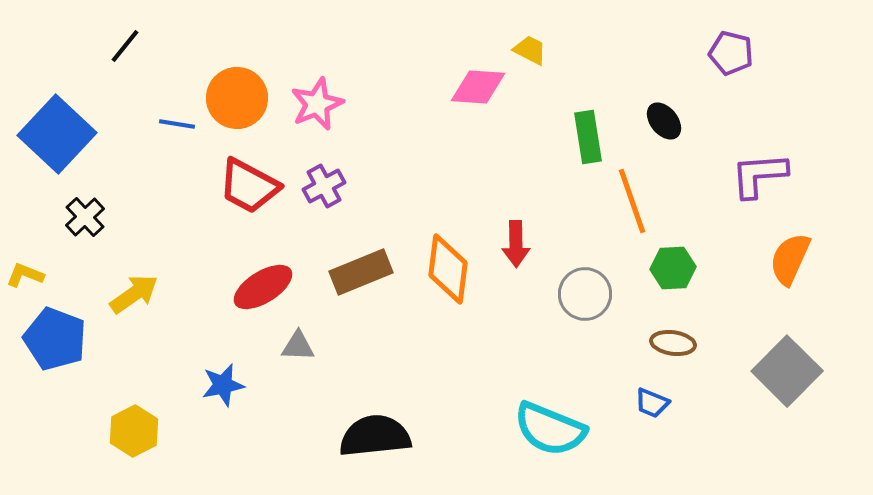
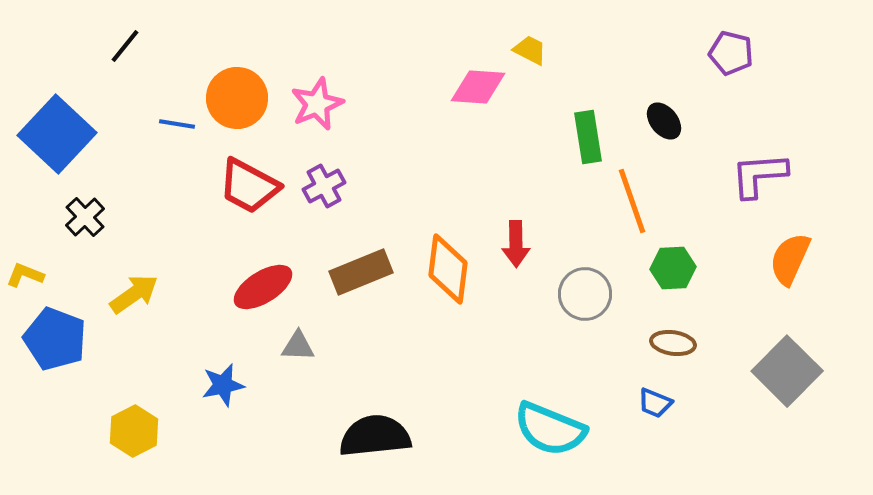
blue trapezoid: moved 3 px right
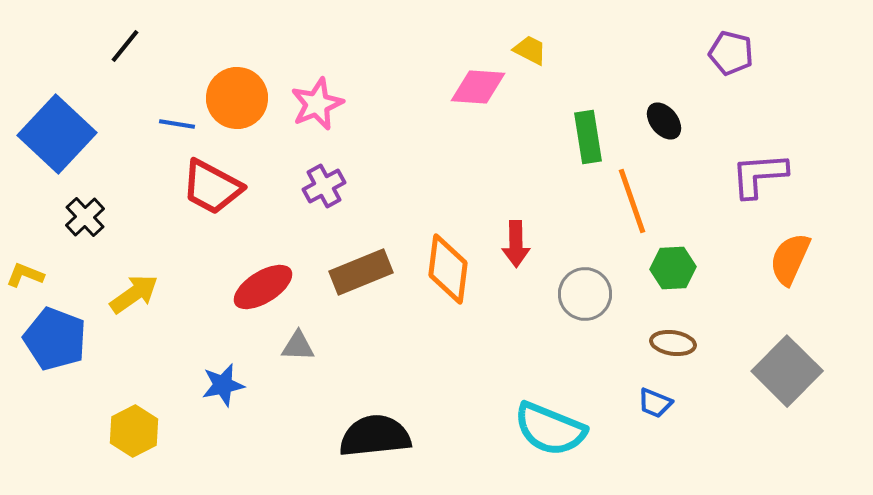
red trapezoid: moved 37 px left, 1 px down
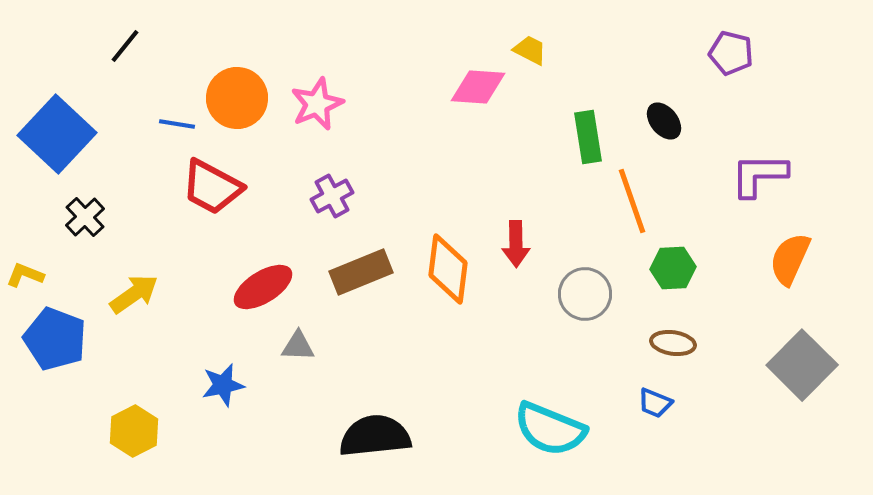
purple L-shape: rotated 4 degrees clockwise
purple cross: moved 8 px right, 10 px down
gray square: moved 15 px right, 6 px up
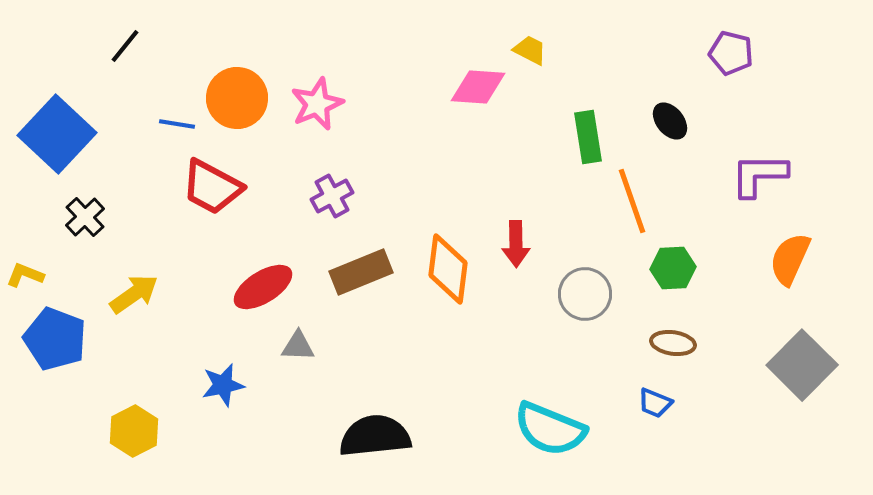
black ellipse: moved 6 px right
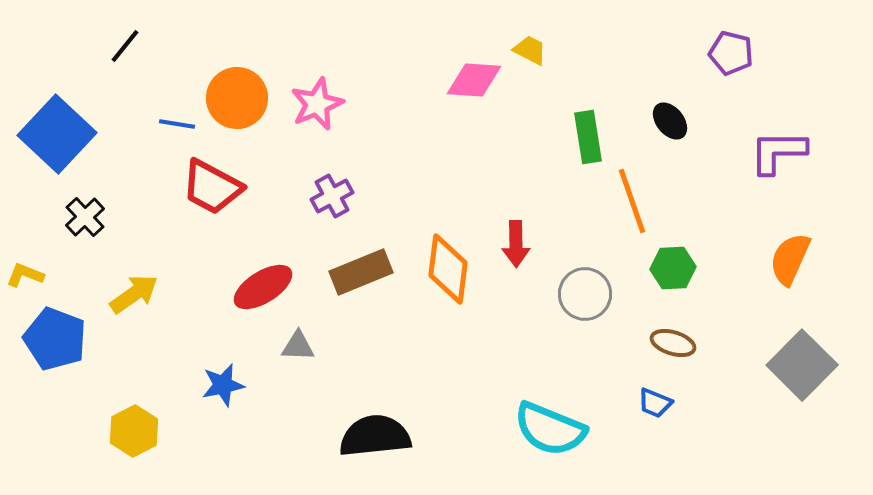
pink diamond: moved 4 px left, 7 px up
purple L-shape: moved 19 px right, 23 px up
brown ellipse: rotated 9 degrees clockwise
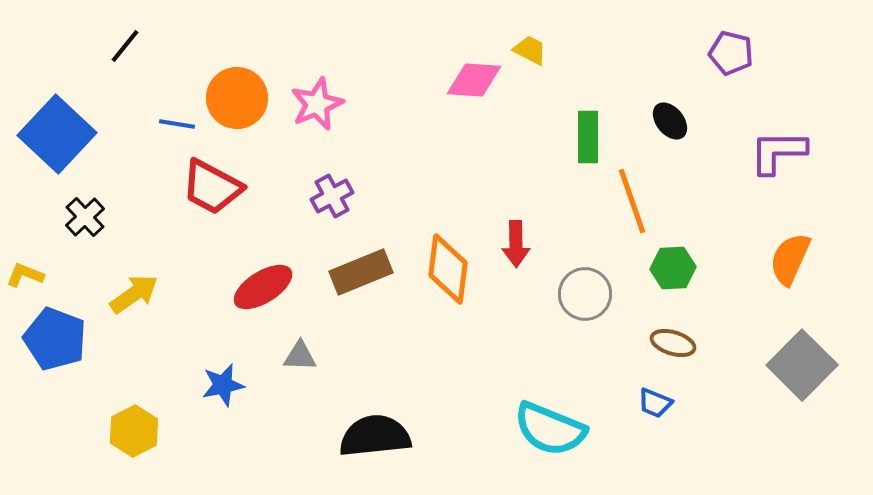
green rectangle: rotated 9 degrees clockwise
gray triangle: moved 2 px right, 10 px down
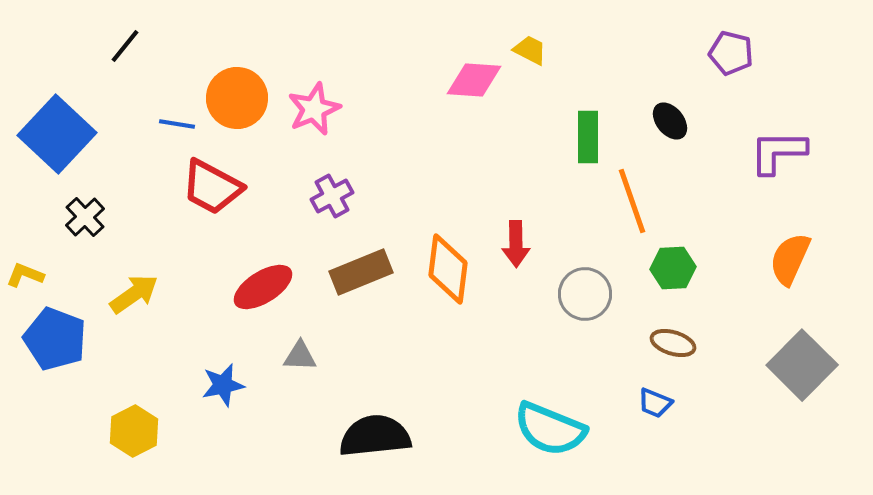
pink star: moved 3 px left, 5 px down
